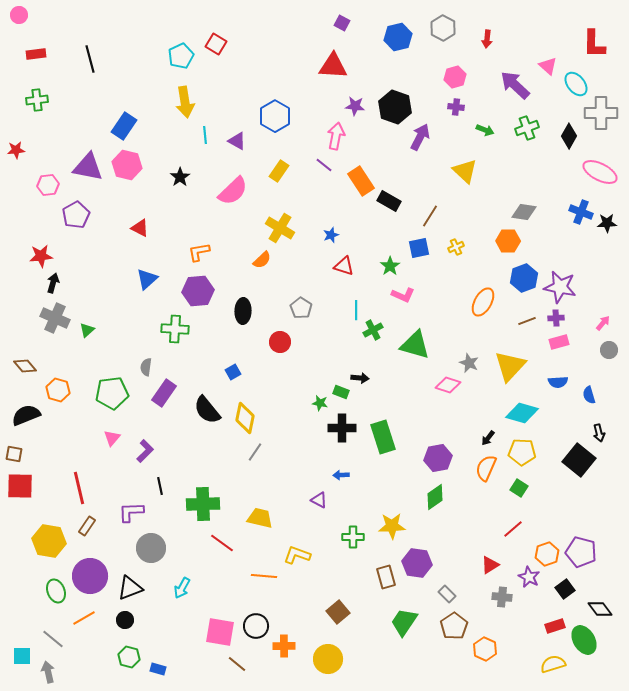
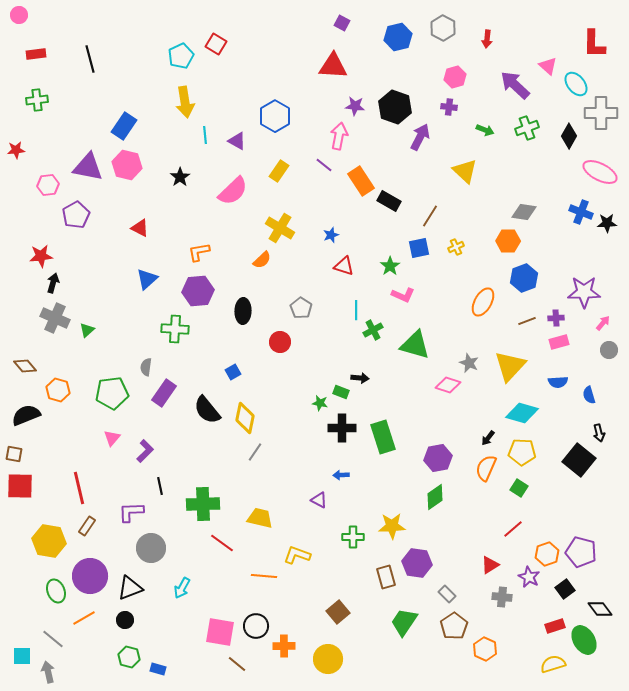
purple cross at (456, 107): moved 7 px left
pink arrow at (336, 136): moved 3 px right
purple star at (560, 287): moved 24 px right, 5 px down; rotated 12 degrees counterclockwise
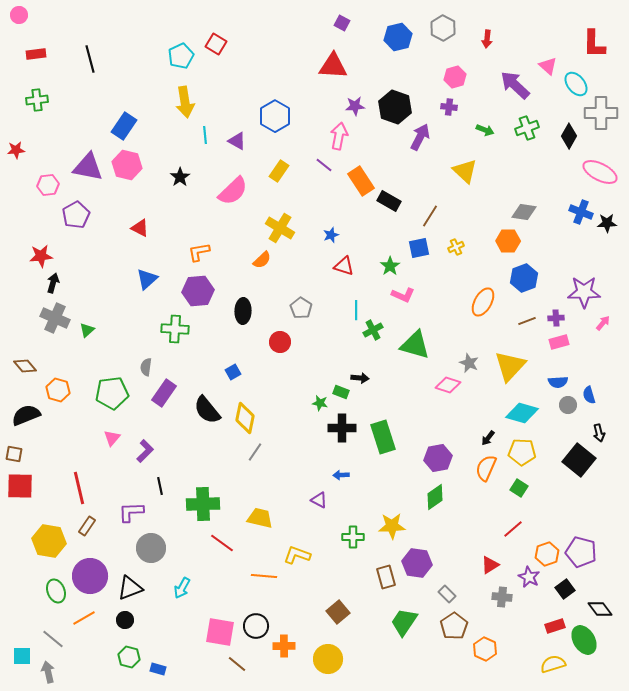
purple star at (355, 106): rotated 12 degrees counterclockwise
gray circle at (609, 350): moved 41 px left, 55 px down
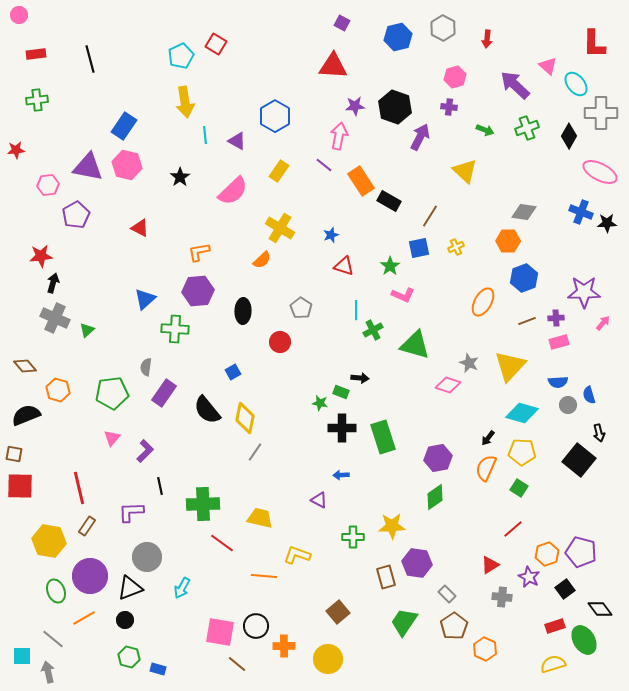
blue triangle at (147, 279): moved 2 px left, 20 px down
gray circle at (151, 548): moved 4 px left, 9 px down
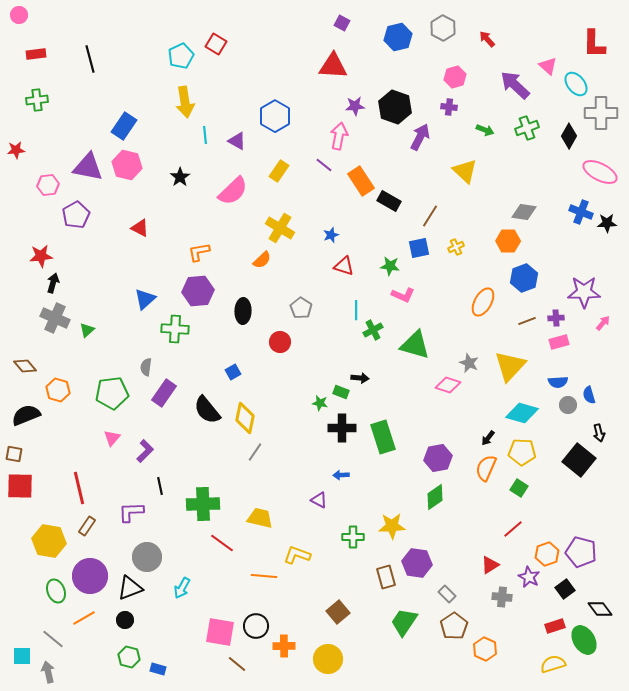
red arrow at (487, 39): rotated 132 degrees clockwise
green star at (390, 266): rotated 30 degrees counterclockwise
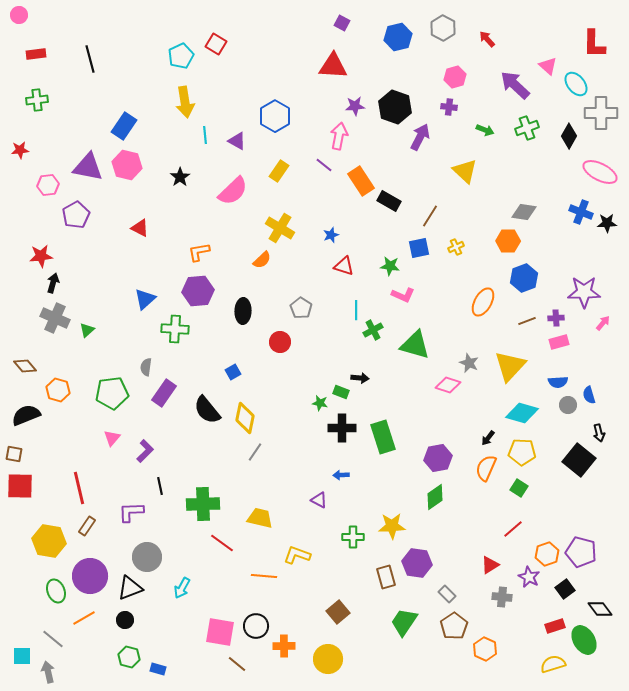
red star at (16, 150): moved 4 px right
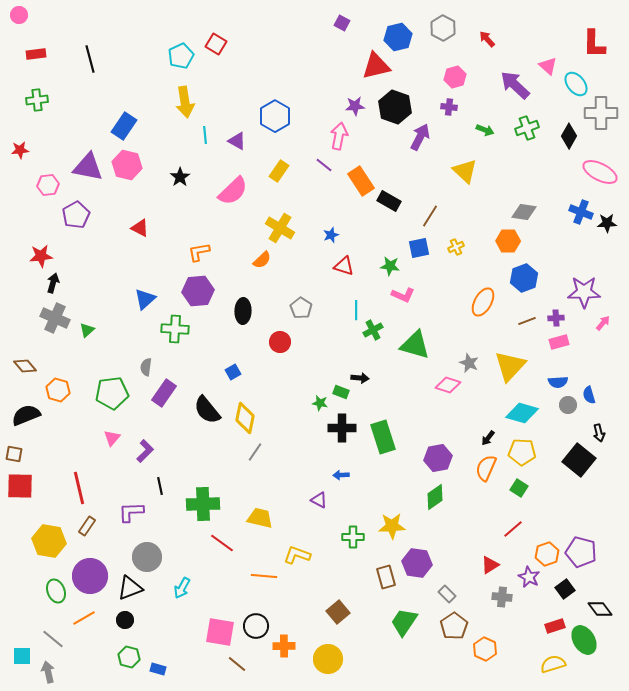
red triangle at (333, 66): moved 43 px right; rotated 16 degrees counterclockwise
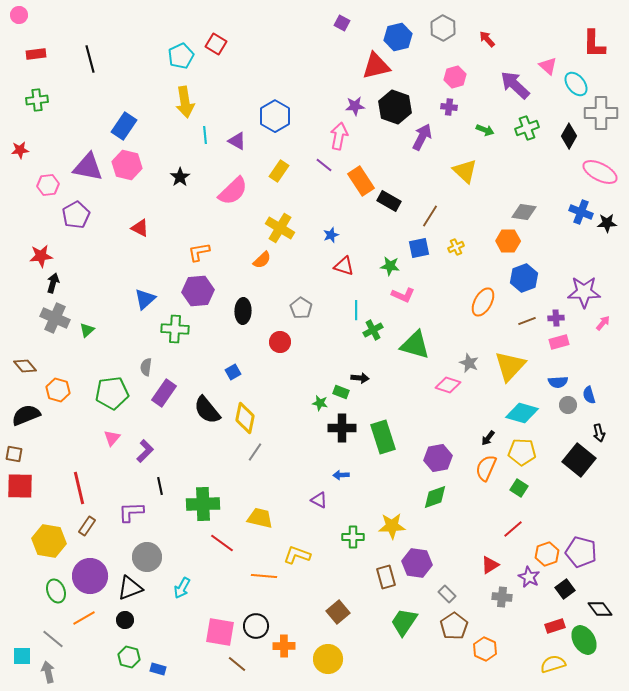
purple arrow at (420, 137): moved 2 px right
green diamond at (435, 497): rotated 16 degrees clockwise
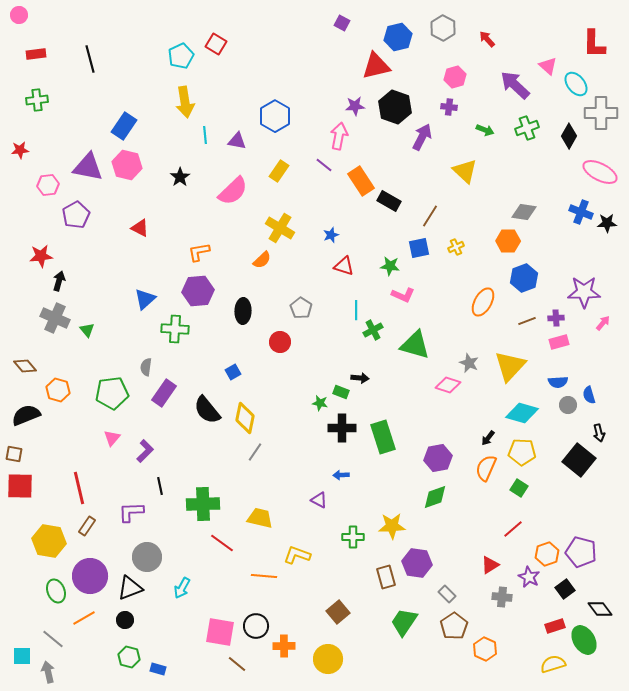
purple triangle at (237, 141): rotated 18 degrees counterclockwise
black arrow at (53, 283): moved 6 px right, 2 px up
green triangle at (87, 330): rotated 28 degrees counterclockwise
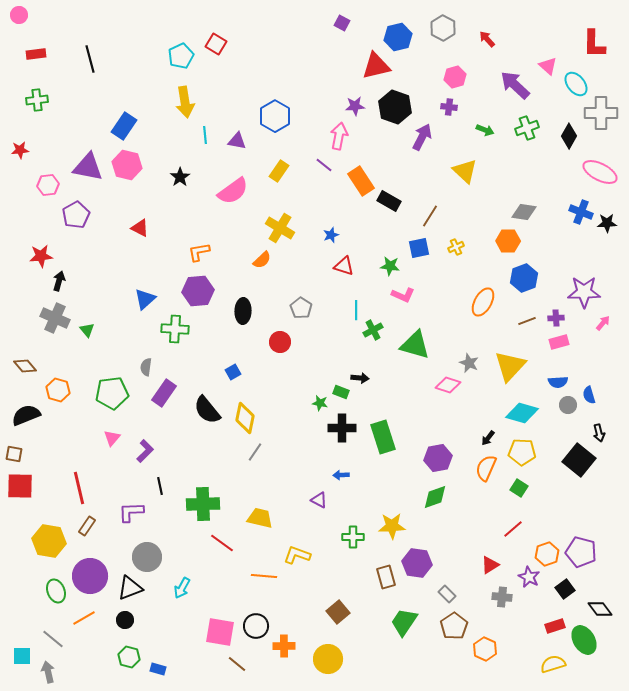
pink semicircle at (233, 191): rotated 8 degrees clockwise
